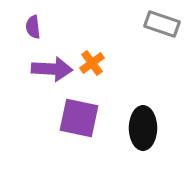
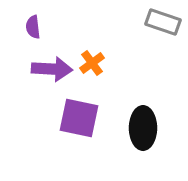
gray rectangle: moved 1 px right, 2 px up
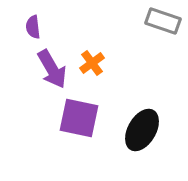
gray rectangle: moved 1 px up
purple arrow: rotated 57 degrees clockwise
black ellipse: moved 1 px left, 2 px down; rotated 30 degrees clockwise
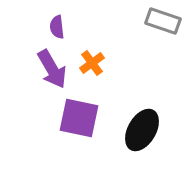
purple semicircle: moved 24 px right
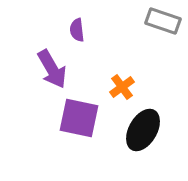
purple semicircle: moved 20 px right, 3 px down
orange cross: moved 30 px right, 24 px down
black ellipse: moved 1 px right
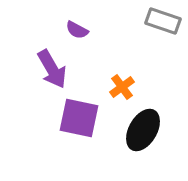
purple semicircle: rotated 55 degrees counterclockwise
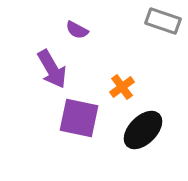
black ellipse: rotated 15 degrees clockwise
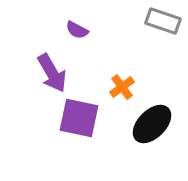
purple arrow: moved 4 px down
black ellipse: moved 9 px right, 6 px up
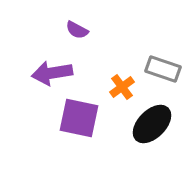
gray rectangle: moved 48 px down
purple arrow: rotated 111 degrees clockwise
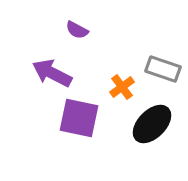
purple arrow: rotated 36 degrees clockwise
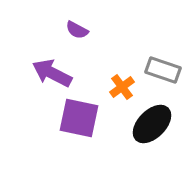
gray rectangle: moved 1 px down
